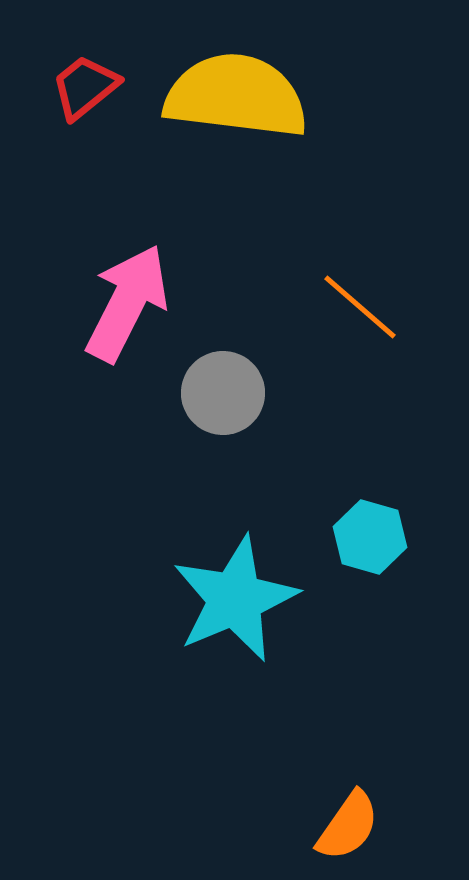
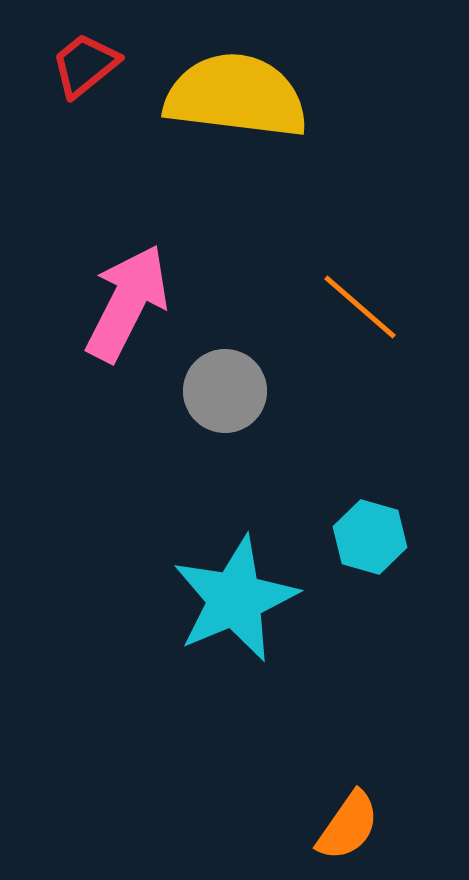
red trapezoid: moved 22 px up
gray circle: moved 2 px right, 2 px up
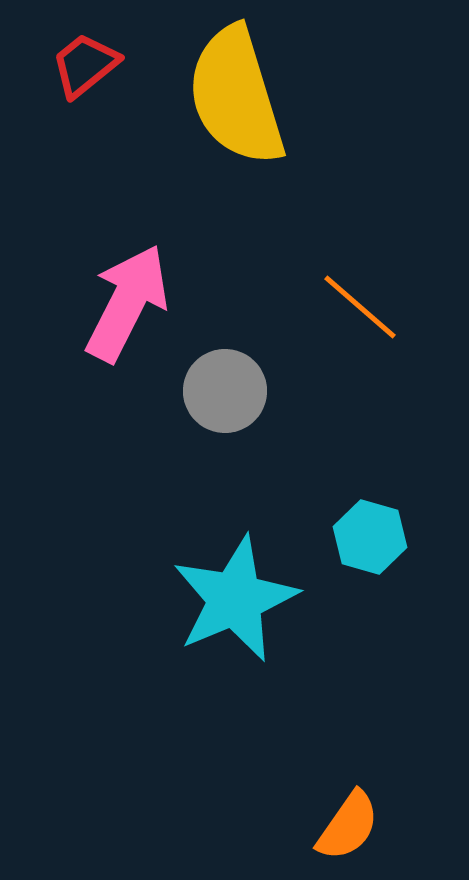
yellow semicircle: rotated 114 degrees counterclockwise
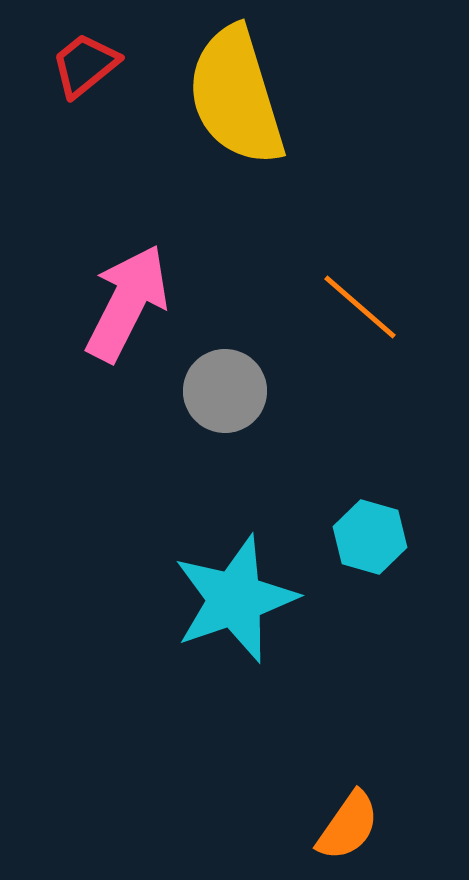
cyan star: rotated 4 degrees clockwise
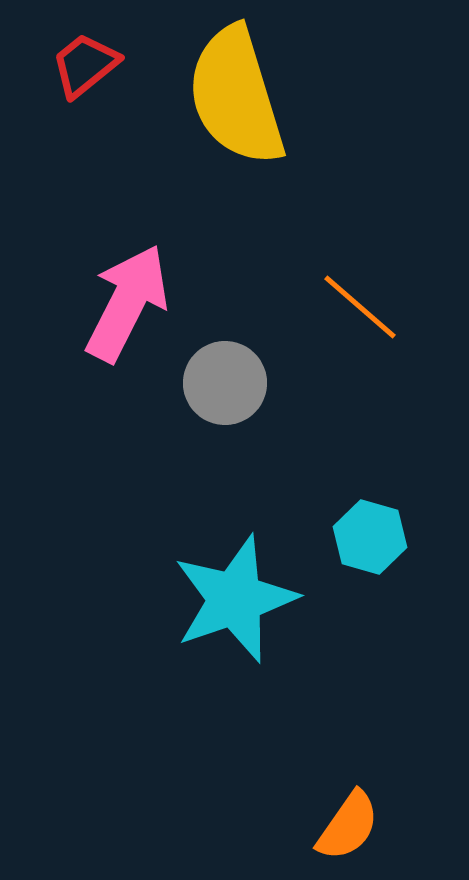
gray circle: moved 8 px up
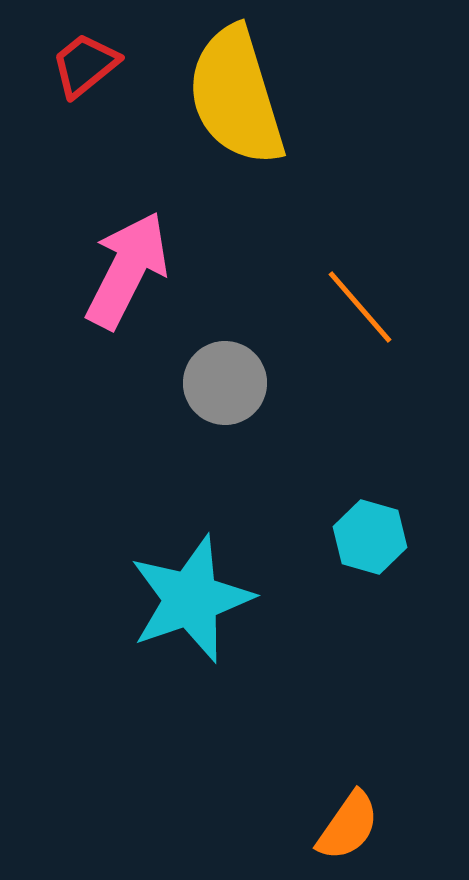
pink arrow: moved 33 px up
orange line: rotated 8 degrees clockwise
cyan star: moved 44 px left
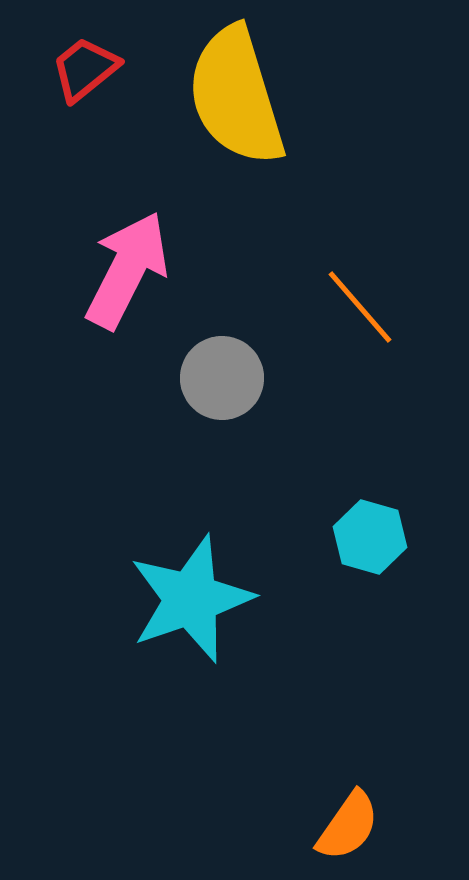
red trapezoid: moved 4 px down
gray circle: moved 3 px left, 5 px up
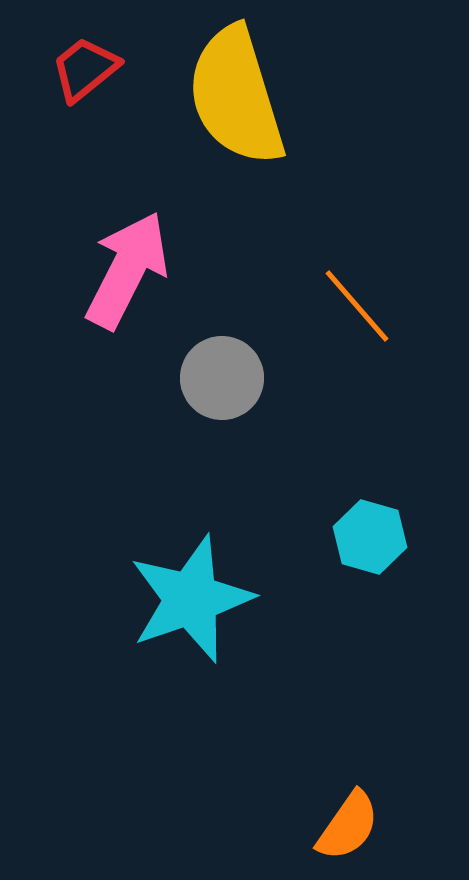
orange line: moved 3 px left, 1 px up
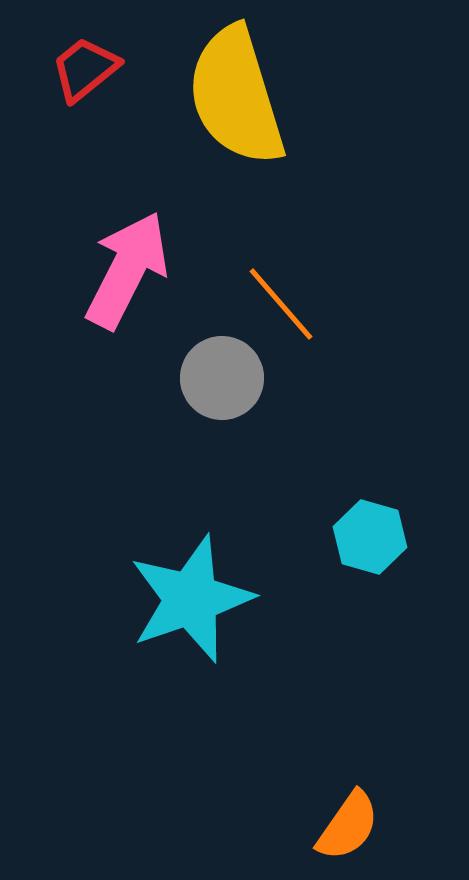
orange line: moved 76 px left, 2 px up
